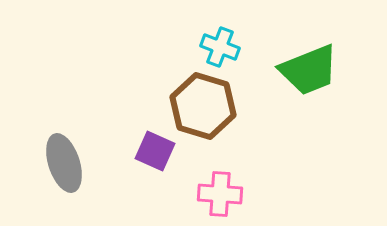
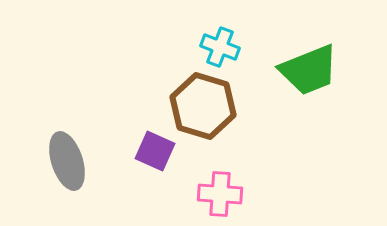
gray ellipse: moved 3 px right, 2 px up
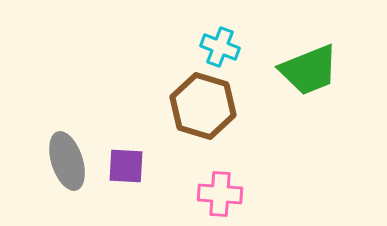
purple square: moved 29 px left, 15 px down; rotated 21 degrees counterclockwise
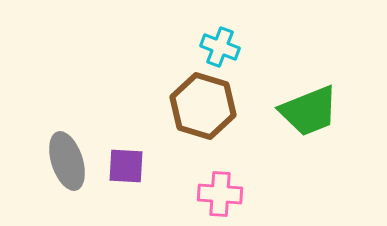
green trapezoid: moved 41 px down
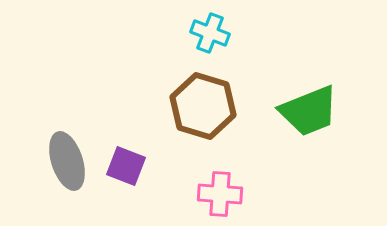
cyan cross: moved 10 px left, 14 px up
purple square: rotated 18 degrees clockwise
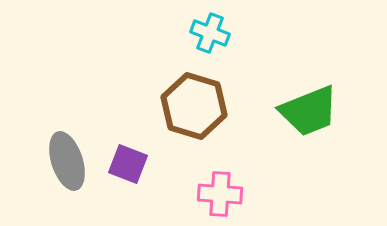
brown hexagon: moved 9 px left
purple square: moved 2 px right, 2 px up
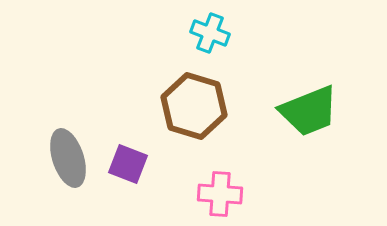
gray ellipse: moved 1 px right, 3 px up
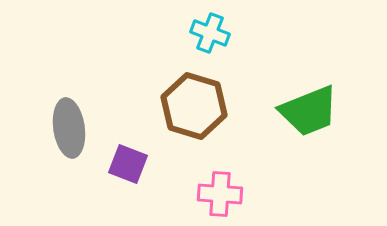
gray ellipse: moved 1 px right, 30 px up; rotated 10 degrees clockwise
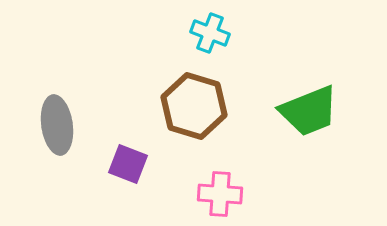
gray ellipse: moved 12 px left, 3 px up
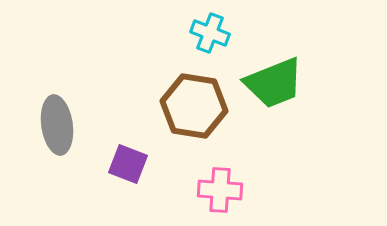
brown hexagon: rotated 8 degrees counterclockwise
green trapezoid: moved 35 px left, 28 px up
pink cross: moved 4 px up
